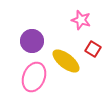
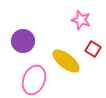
purple circle: moved 9 px left
pink ellipse: moved 3 px down
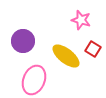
yellow ellipse: moved 5 px up
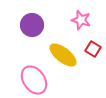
purple circle: moved 9 px right, 16 px up
yellow ellipse: moved 3 px left, 1 px up
pink ellipse: rotated 56 degrees counterclockwise
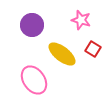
yellow ellipse: moved 1 px left, 1 px up
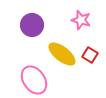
red square: moved 3 px left, 6 px down
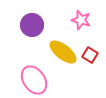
yellow ellipse: moved 1 px right, 2 px up
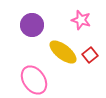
red square: rotated 21 degrees clockwise
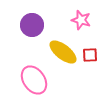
red square: rotated 35 degrees clockwise
